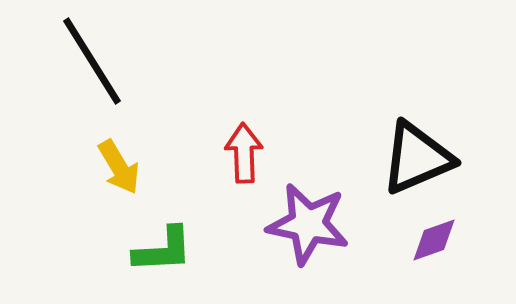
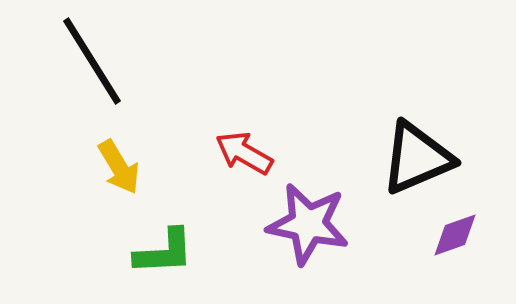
red arrow: rotated 58 degrees counterclockwise
purple diamond: moved 21 px right, 5 px up
green L-shape: moved 1 px right, 2 px down
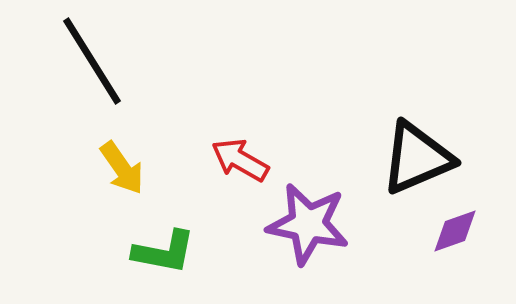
red arrow: moved 4 px left, 7 px down
yellow arrow: moved 3 px right, 1 px down; rotated 4 degrees counterclockwise
purple diamond: moved 4 px up
green L-shape: rotated 14 degrees clockwise
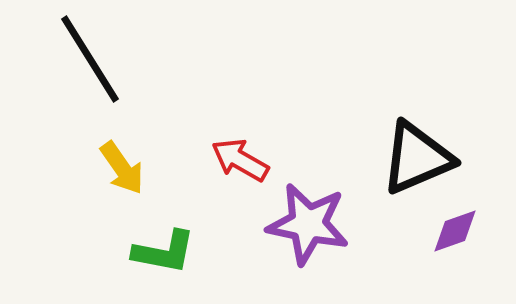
black line: moved 2 px left, 2 px up
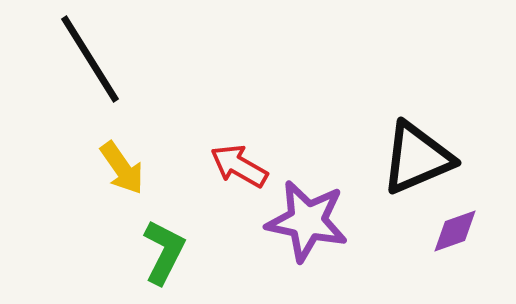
red arrow: moved 1 px left, 6 px down
purple star: moved 1 px left, 3 px up
green L-shape: rotated 74 degrees counterclockwise
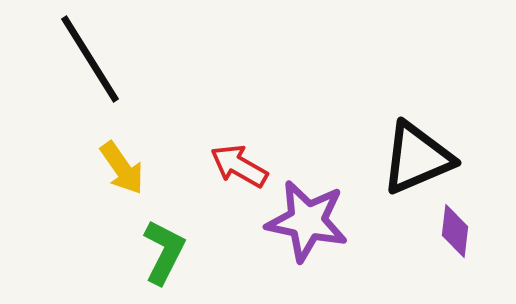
purple diamond: rotated 64 degrees counterclockwise
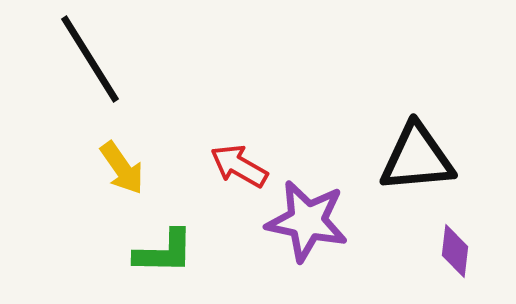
black triangle: rotated 18 degrees clockwise
purple diamond: moved 20 px down
green L-shape: rotated 64 degrees clockwise
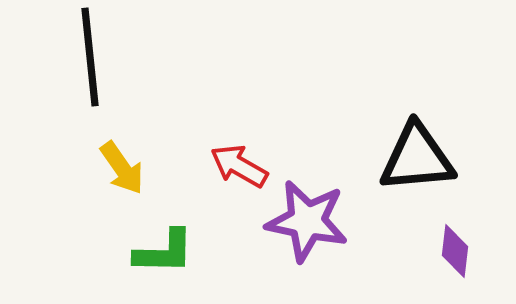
black line: moved 2 px up; rotated 26 degrees clockwise
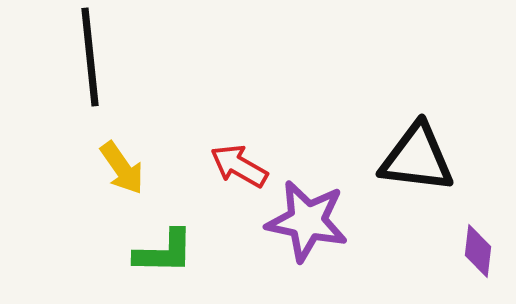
black triangle: rotated 12 degrees clockwise
purple diamond: moved 23 px right
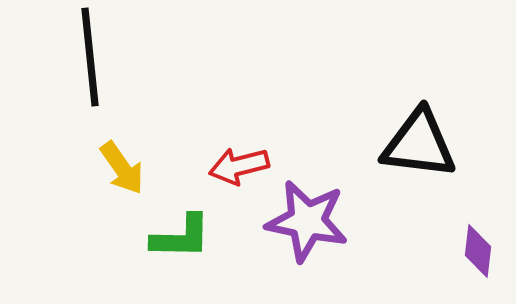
black triangle: moved 2 px right, 14 px up
red arrow: rotated 44 degrees counterclockwise
green L-shape: moved 17 px right, 15 px up
